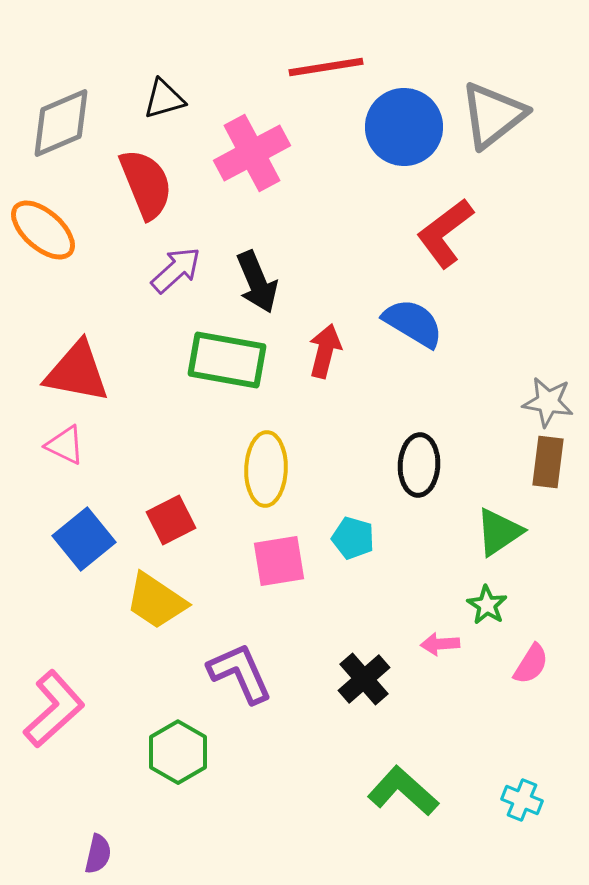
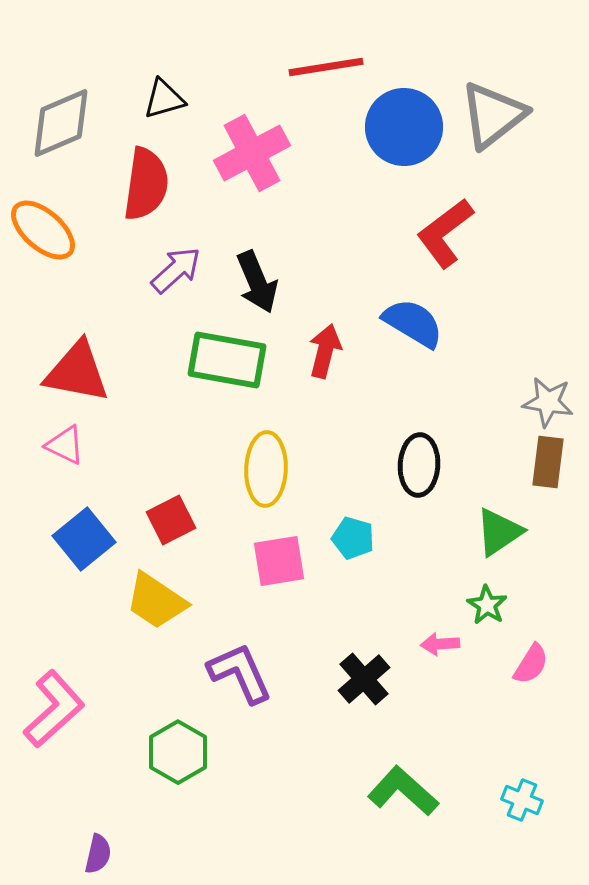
red semicircle: rotated 30 degrees clockwise
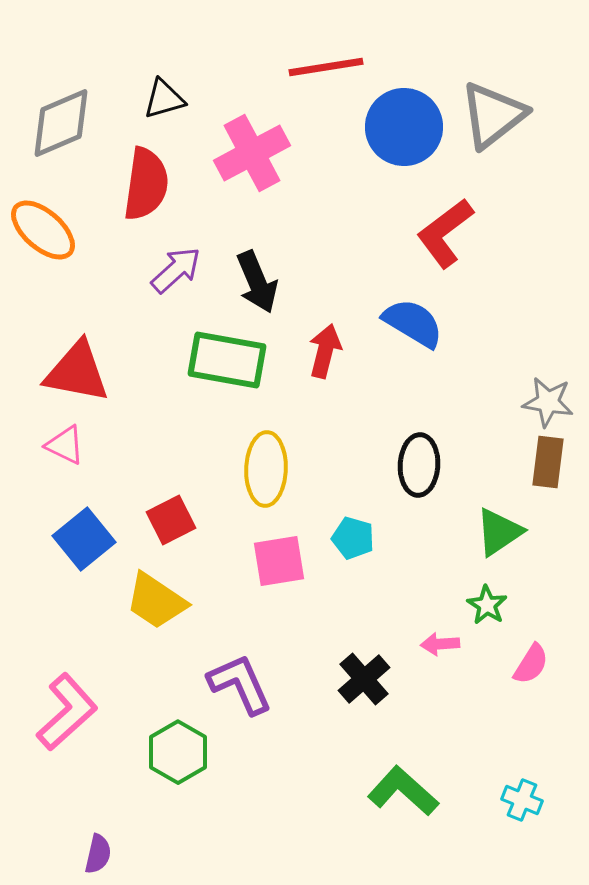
purple L-shape: moved 11 px down
pink L-shape: moved 13 px right, 3 px down
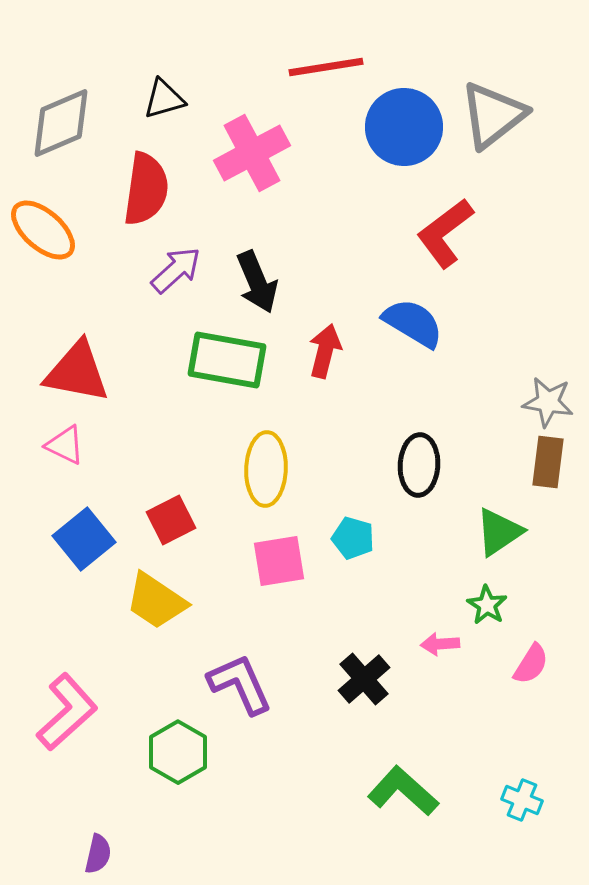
red semicircle: moved 5 px down
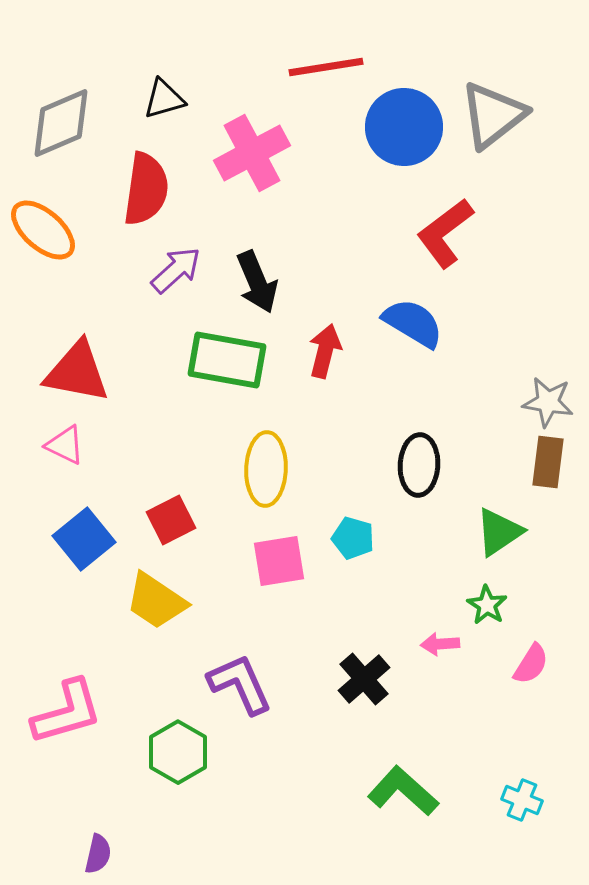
pink L-shape: rotated 26 degrees clockwise
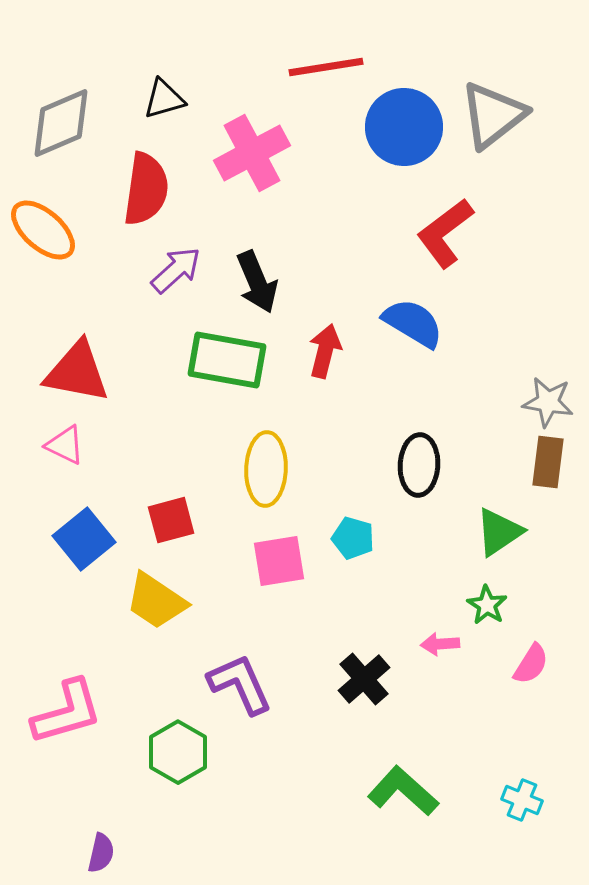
red square: rotated 12 degrees clockwise
purple semicircle: moved 3 px right, 1 px up
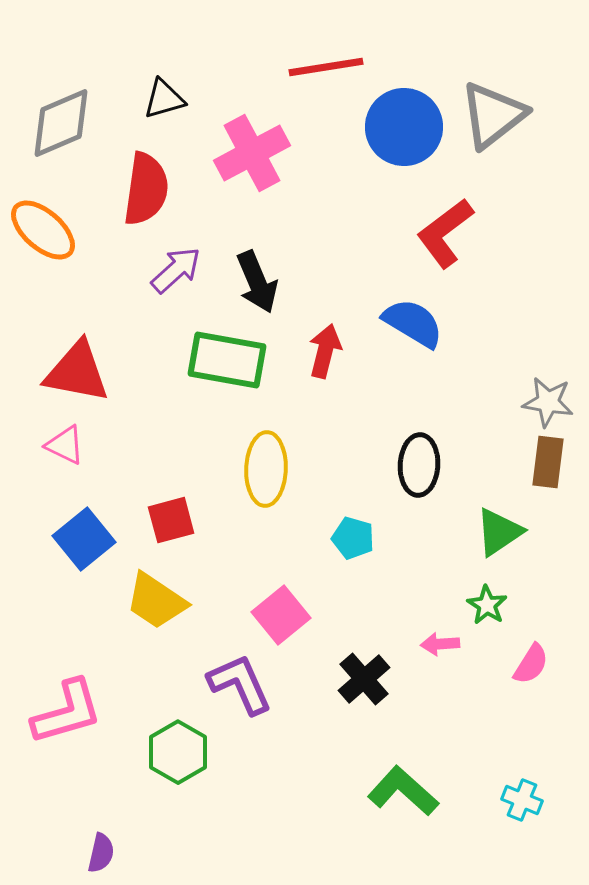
pink square: moved 2 px right, 54 px down; rotated 30 degrees counterclockwise
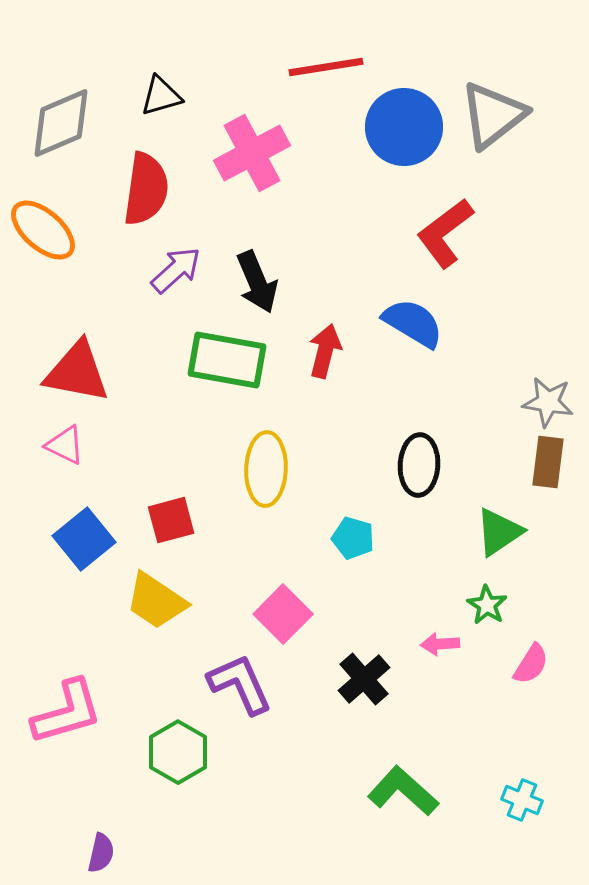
black triangle: moved 3 px left, 3 px up
pink square: moved 2 px right, 1 px up; rotated 6 degrees counterclockwise
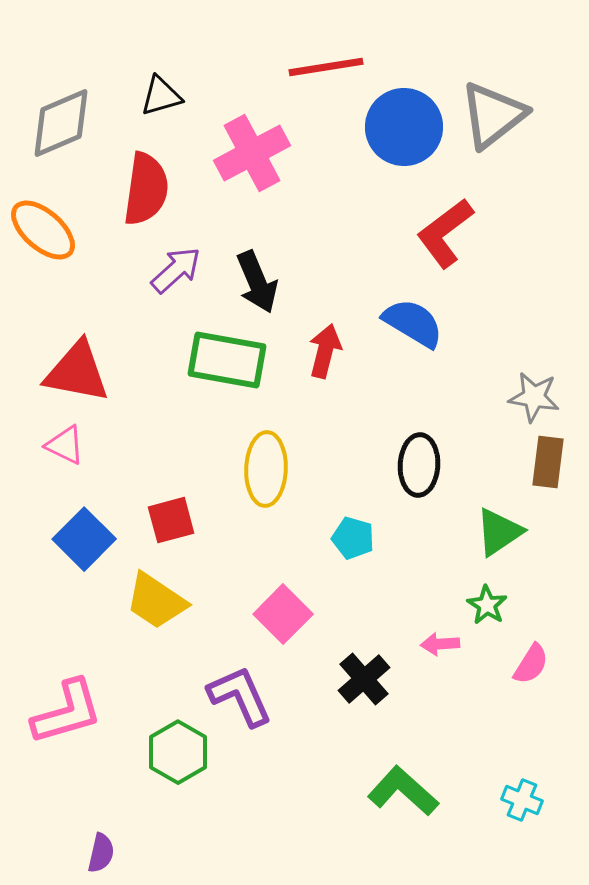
gray star: moved 14 px left, 5 px up
blue square: rotated 6 degrees counterclockwise
purple L-shape: moved 12 px down
